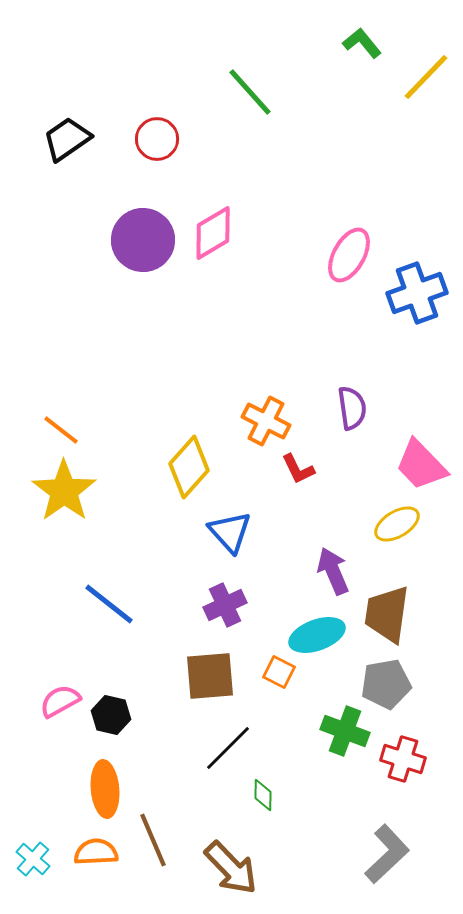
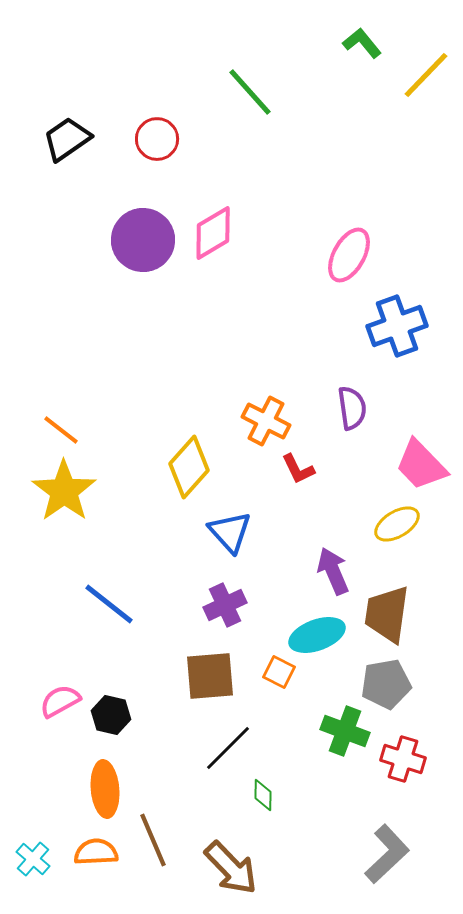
yellow line: moved 2 px up
blue cross: moved 20 px left, 33 px down
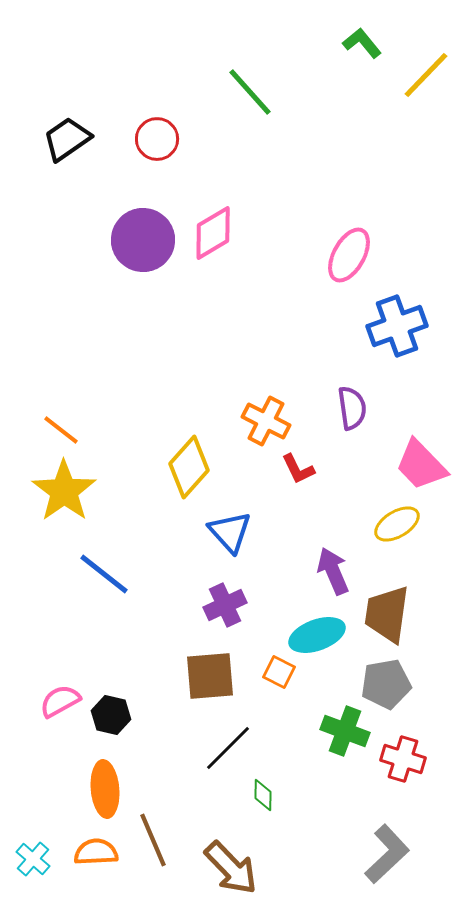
blue line: moved 5 px left, 30 px up
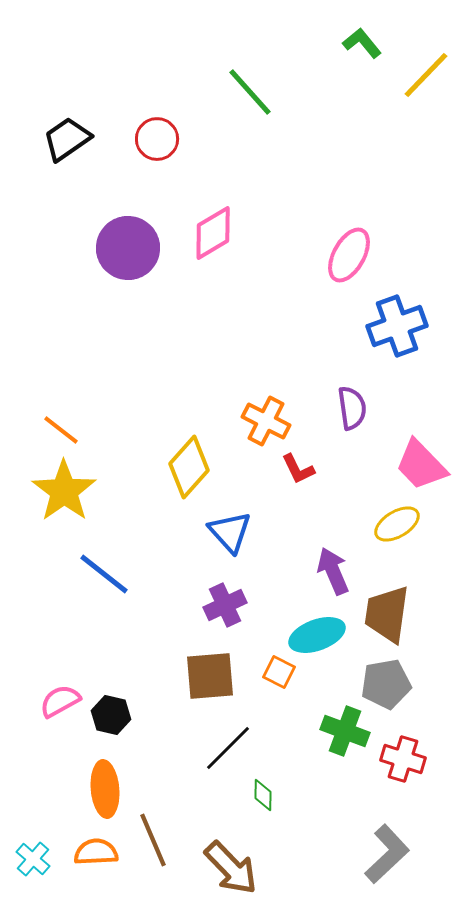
purple circle: moved 15 px left, 8 px down
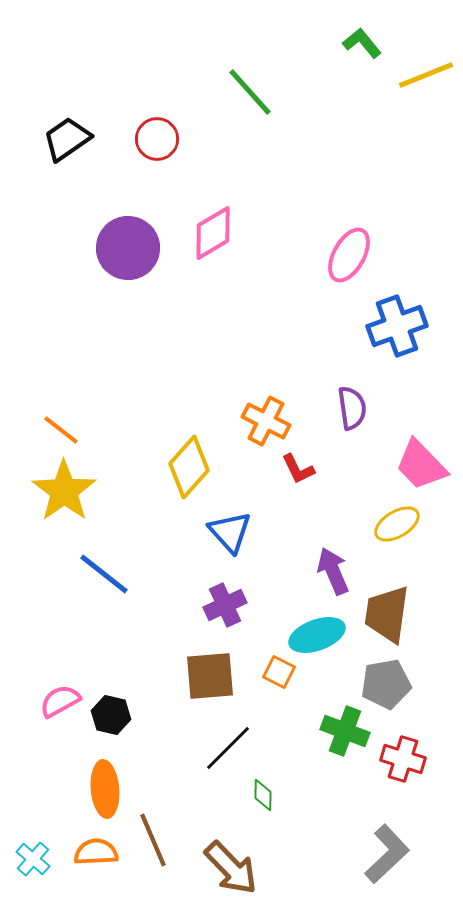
yellow line: rotated 24 degrees clockwise
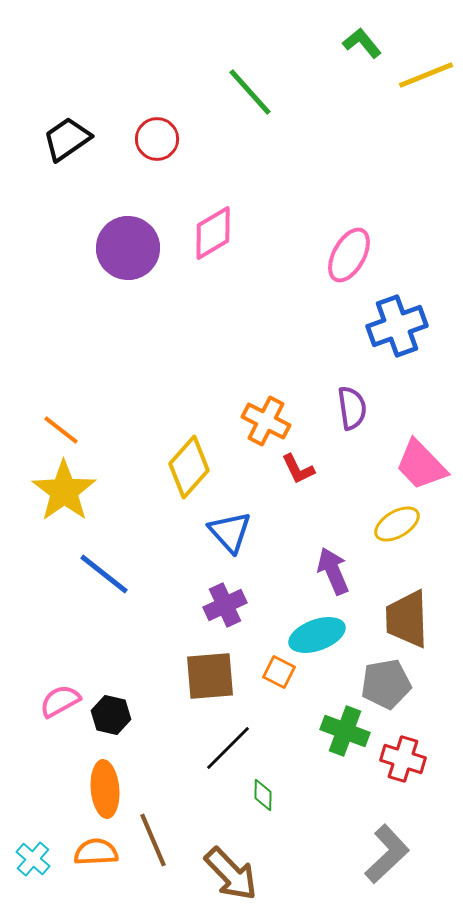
brown trapezoid: moved 20 px right, 5 px down; rotated 10 degrees counterclockwise
brown arrow: moved 6 px down
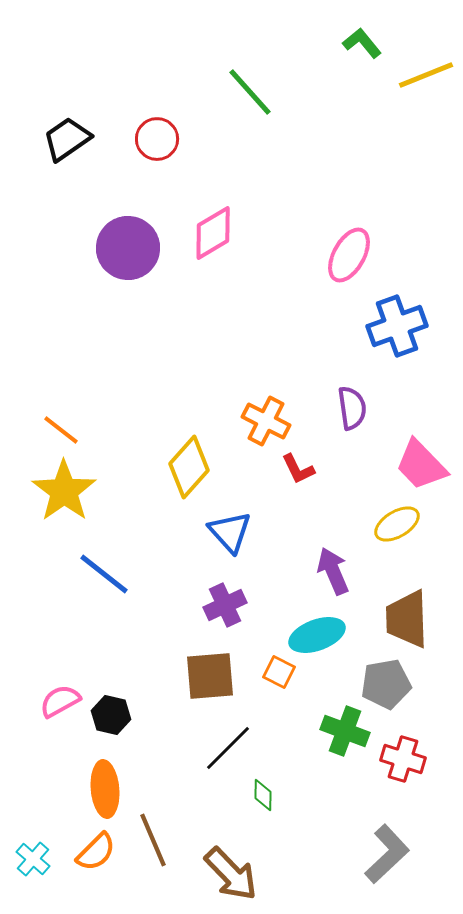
orange semicircle: rotated 138 degrees clockwise
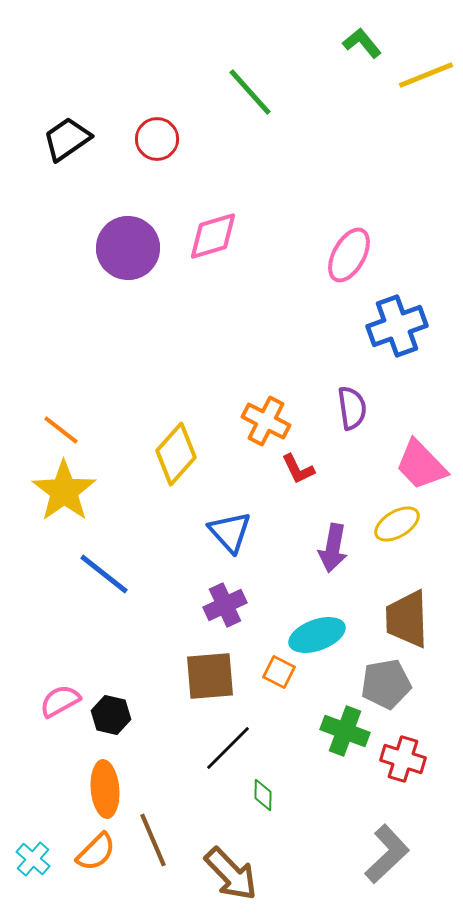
pink diamond: moved 3 px down; rotated 14 degrees clockwise
yellow diamond: moved 13 px left, 13 px up
purple arrow: moved 23 px up; rotated 147 degrees counterclockwise
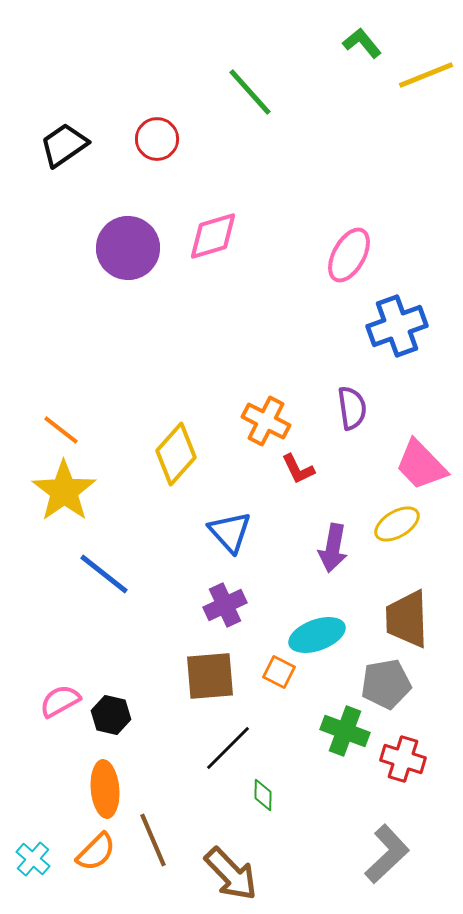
black trapezoid: moved 3 px left, 6 px down
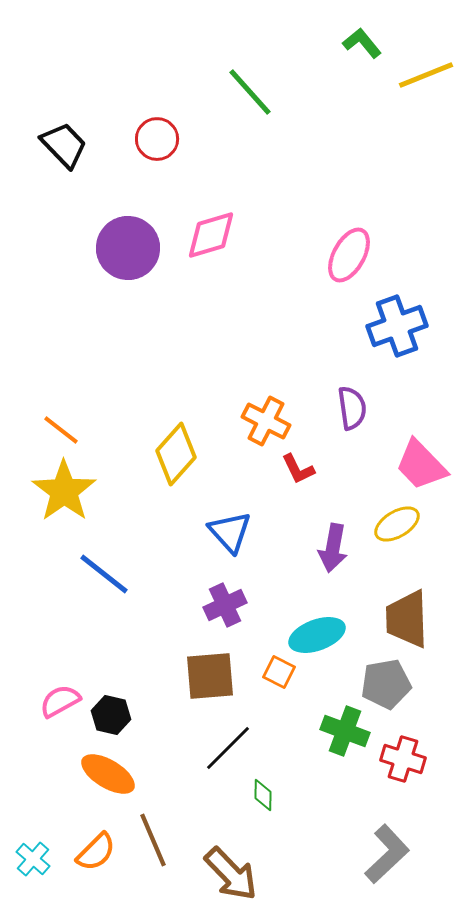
black trapezoid: rotated 81 degrees clockwise
pink diamond: moved 2 px left, 1 px up
orange ellipse: moved 3 px right, 15 px up; rotated 54 degrees counterclockwise
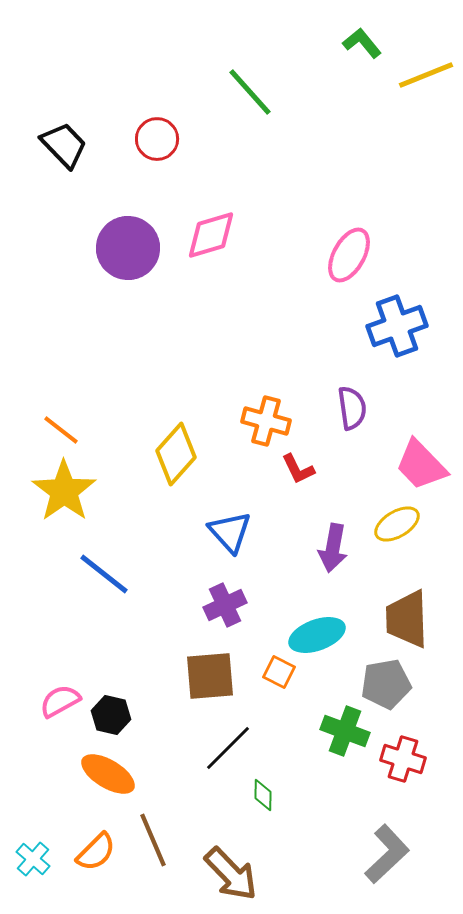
orange cross: rotated 12 degrees counterclockwise
